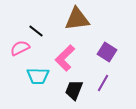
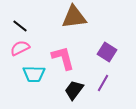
brown triangle: moved 3 px left, 2 px up
black line: moved 16 px left, 5 px up
pink L-shape: moved 2 px left; rotated 120 degrees clockwise
cyan trapezoid: moved 4 px left, 2 px up
black trapezoid: rotated 15 degrees clockwise
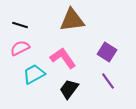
brown triangle: moved 2 px left, 3 px down
black line: moved 1 px up; rotated 21 degrees counterclockwise
pink L-shape: rotated 20 degrees counterclockwise
cyan trapezoid: rotated 150 degrees clockwise
purple line: moved 5 px right, 2 px up; rotated 66 degrees counterclockwise
black trapezoid: moved 5 px left, 1 px up
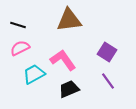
brown triangle: moved 3 px left
black line: moved 2 px left
pink L-shape: moved 2 px down
black trapezoid: rotated 30 degrees clockwise
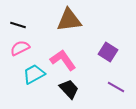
purple square: moved 1 px right
purple line: moved 8 px right, 6 px down; rotated 24 degrees counterclockwise
black trapezoid: rotated 70 degrees clockwise
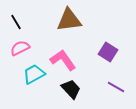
black line: moved 2 px left, 3 px up; rotated 42 degrees clockwise
black trapezoid: moved 2 px right
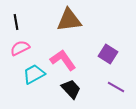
black line: rotated 21 degrees clockwise
purple square: moved 2 px down
